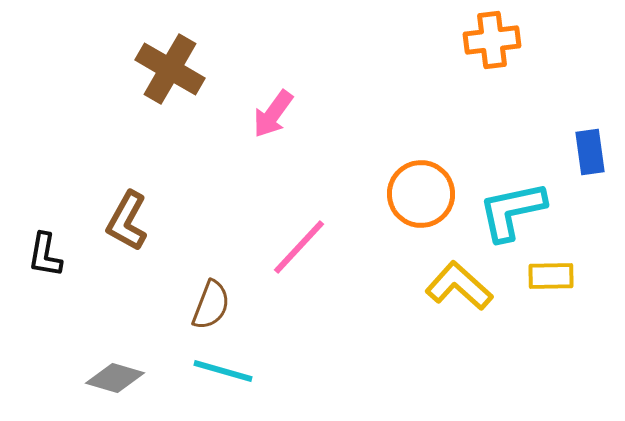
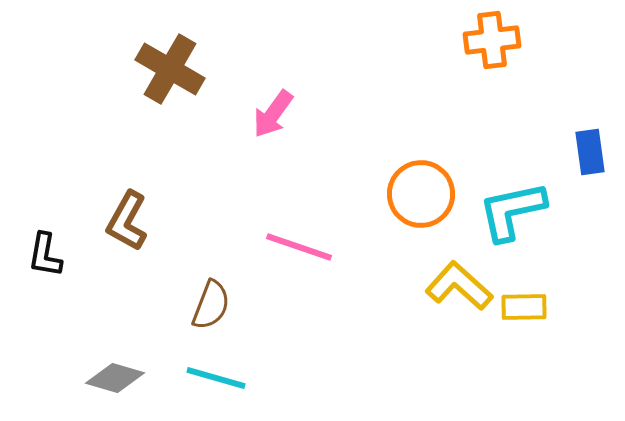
pink line: rotated 66 degrees clockwise
yellow rectangle: moved 27 px left, 31 px down
cyan line: moved 7 px left, 7 px down
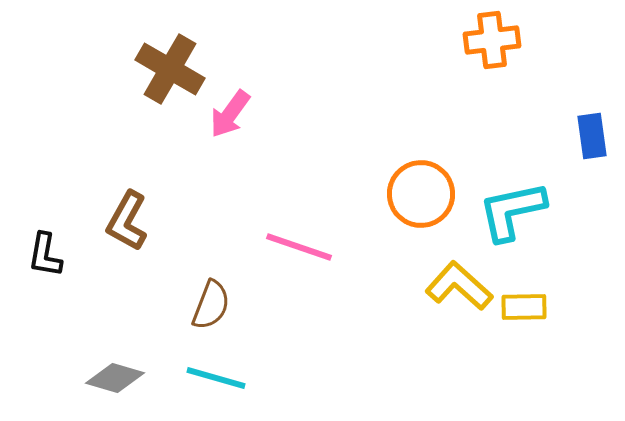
pink arrow: moved 43 px left
blue rectangle: moved 2 px right, 16 px up
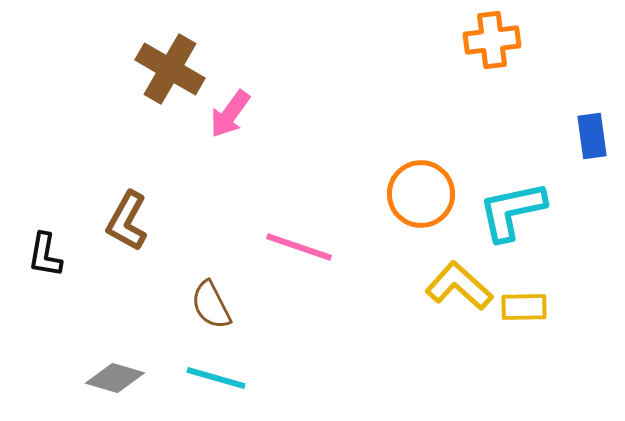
brown semicircle: rotated 132 degrees clockwise
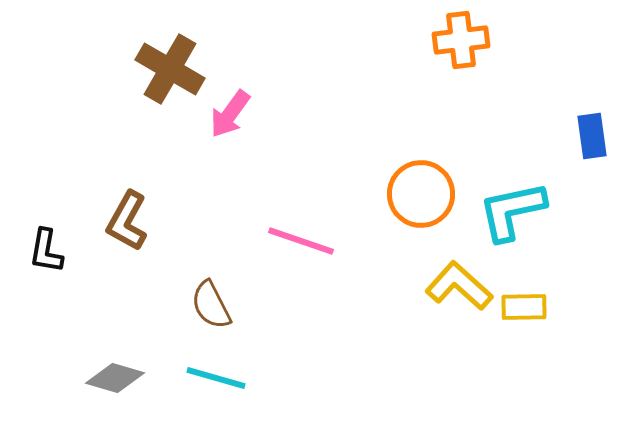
orange cross: moved 31 px left
pink line: moved 2 px right, 6 px up
black L-shape: moved 1 px right, 4 px up
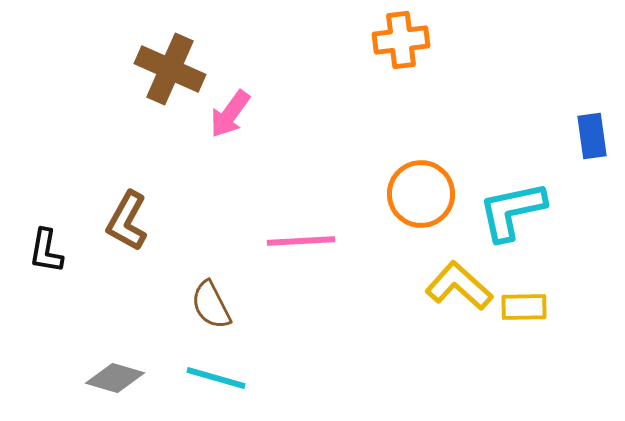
orange cross: moved 60 px left
brown cross: rotated 6 degrees counterclockwise
pink line: rotated 22 degrees counterclockwise
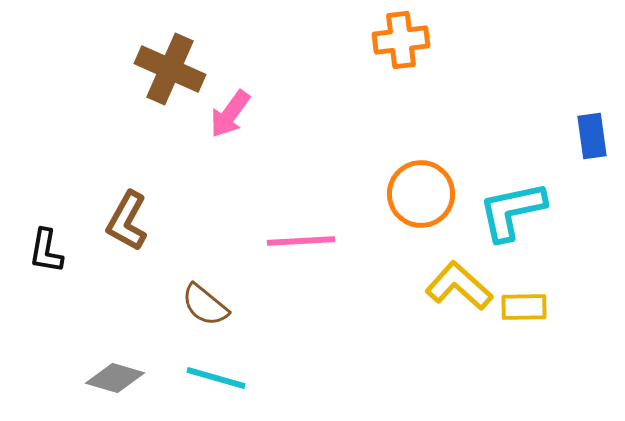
brown semicircle: moved 6 px left; rotated 24 degrees counterclockwise
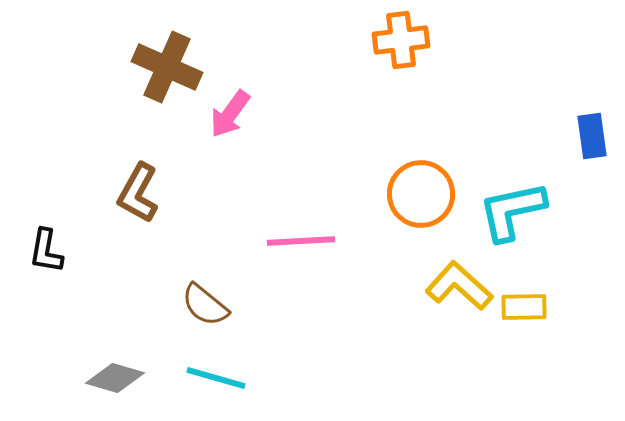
brown cross: moved 3 px left, 2 px up
brown L-shape: moved 11 px right, 28 px up
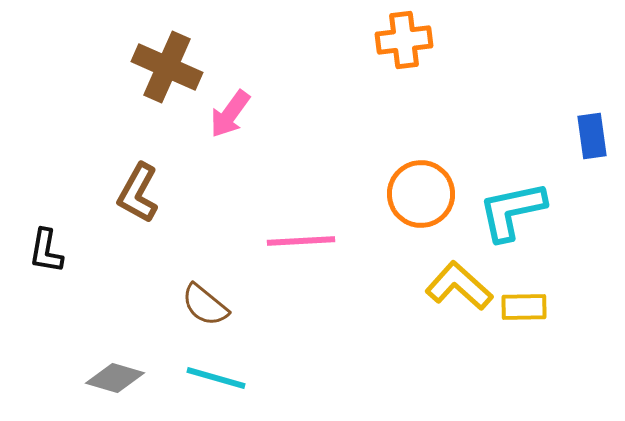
orange cross: moved 3 px right
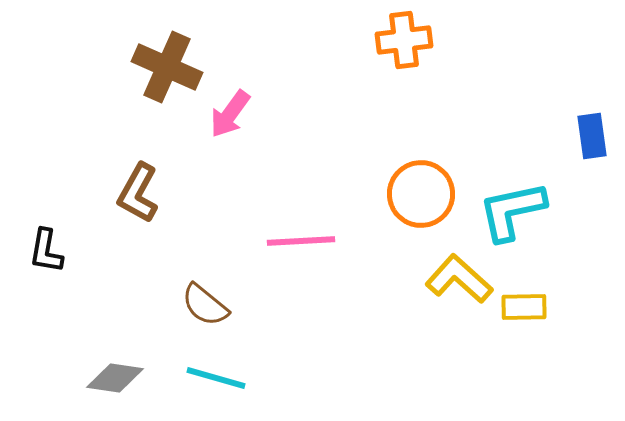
yellow L-shape: moved 7 px up
gray diamond: rotated 8 degrees counterclockwise
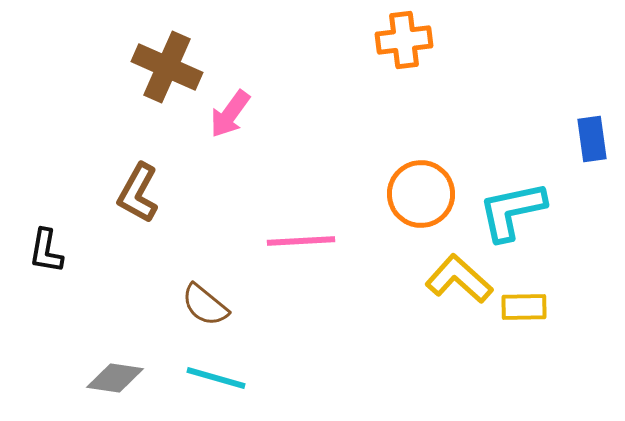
blue rectangle: moved 3 px down
